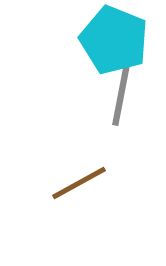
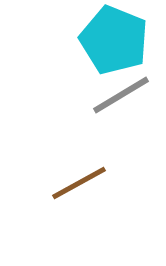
gray line: rotated 48 degrees clockwise
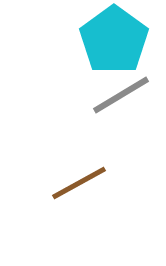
cyan pentagon: rotated 14 degrees clockwise
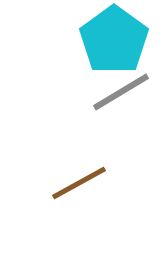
gray line: moved 3 px up
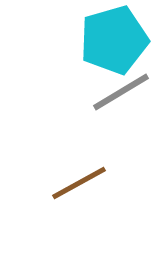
cyan pentagon: rotated 20 degrees clockwise
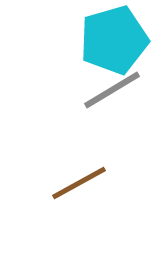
gray line: moved 9 px left, 2 px up
